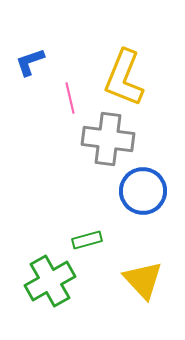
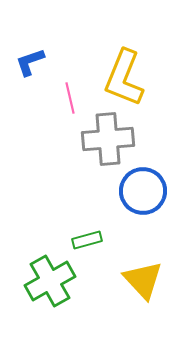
gray cross: rotated 12 degrees counterclockwise
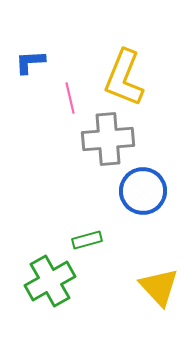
blue L-shape: rotated 16 degrees clockwise
yellow triangle: moved 16 px right, 7 px down
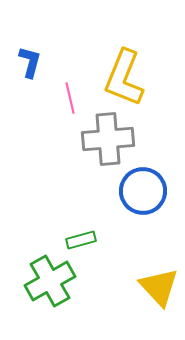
blue L-shape: rotated 108 degrees clockwise
green rectangle: moved 6 px left
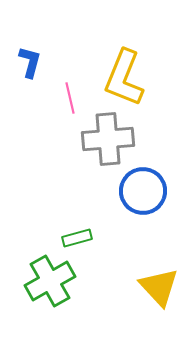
green rectangle: moved 4 px left, 2 px up
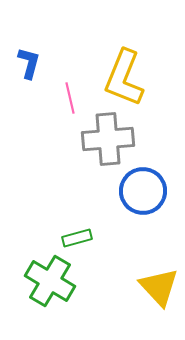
blue L-shape: moved 1 px left, 1 px down
green cross: rotated 30 degrees counterclockwise
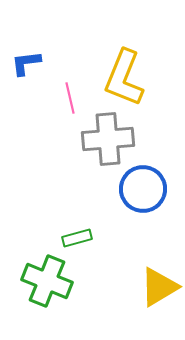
blue L-shape: moved 3 px left; rotated 112 degrees counterclockwise
blue circle: moved 2 px up
green cross: moved 3 px left; rotated 9 degrees counterclockwise
yellow triangle: rotated 42 degrees clockwise
